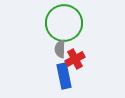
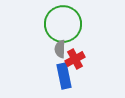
green circle: moved 1 px left, 1 px down
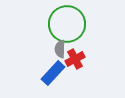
green circle: moved 4 px right
blue rectangle: moved 11 px left, 3 px up; rotated 55 degrees clockwise
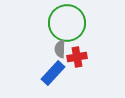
green circle: moved 1 px up
red cross: moved 2 px right, 2 px up; rotated 18 degrees clockwise
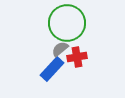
gray semicircle: rotated 48 degrees clockwise
blue rectangle: moved 1 px left, 4 px up
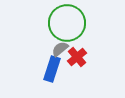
red cross: rotated 30 degrees counterclockwise
blue rectangle: rotated 25 degrees counterclockwise
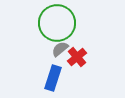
green circle: moved 10 px left
blue rectangle: moved 1 px right, 9 px down
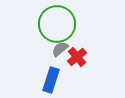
green circle: moved 1 px down
blue rectangle: moved 2 px left, 2 px down
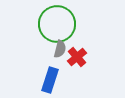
gray semicircle: rotated 144 degrees clockwise
blue rectangle: moved 1 px left
